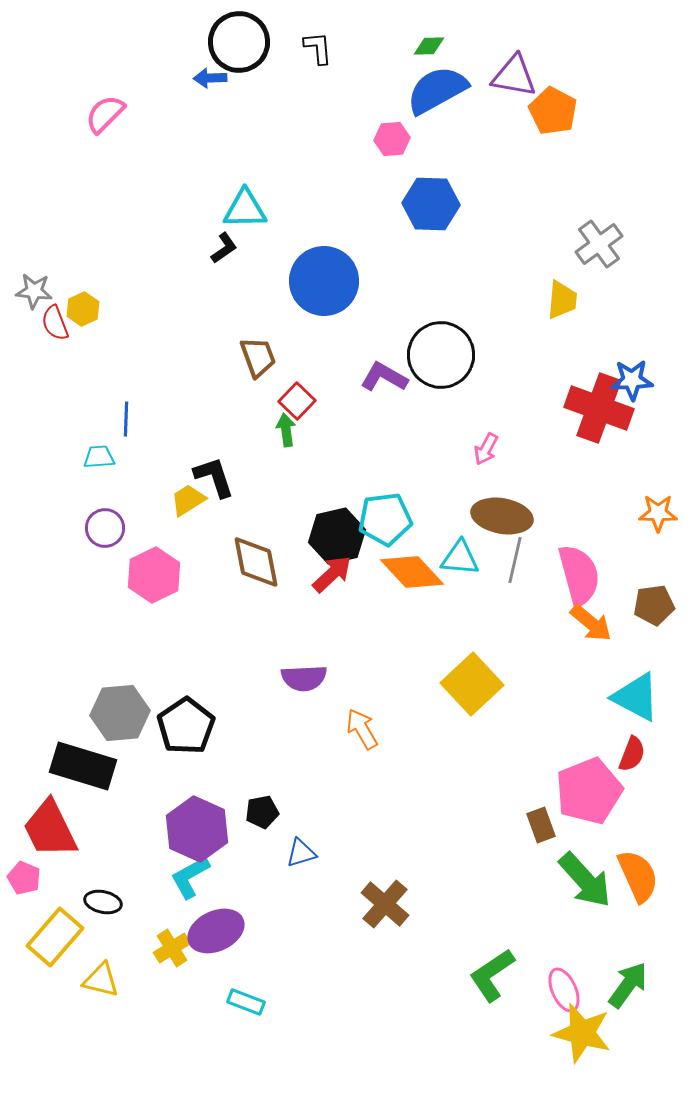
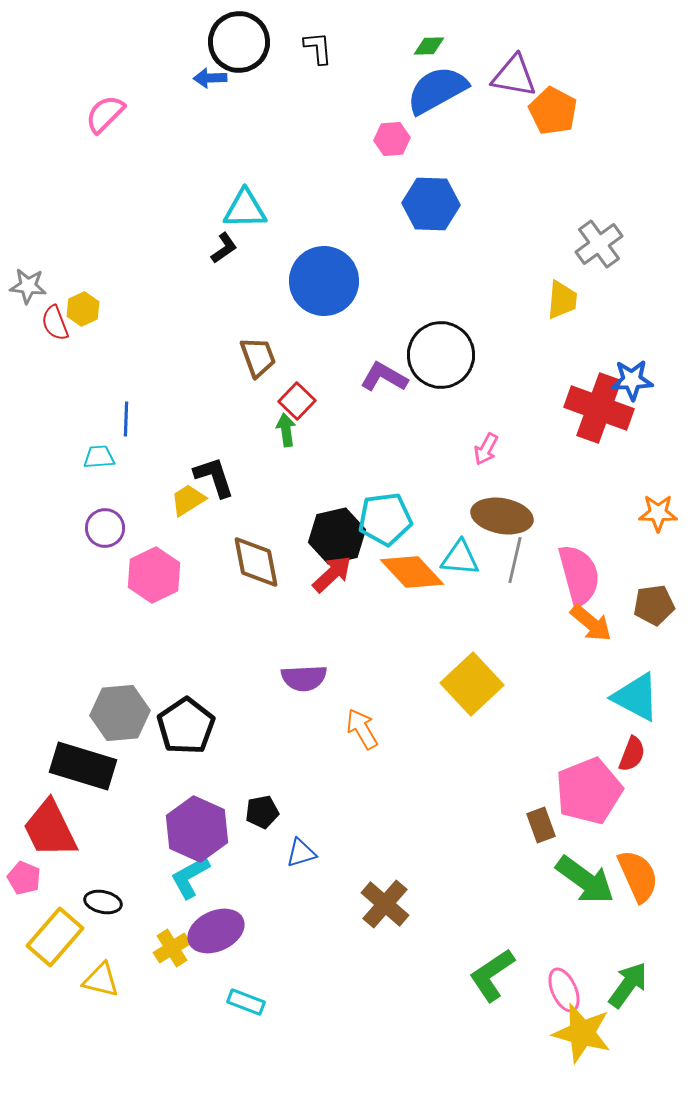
gray star at (34, 291): moved 6 px left, 5 px up
green arrow at (585, 880): rotated 12 degrees counterclockwise
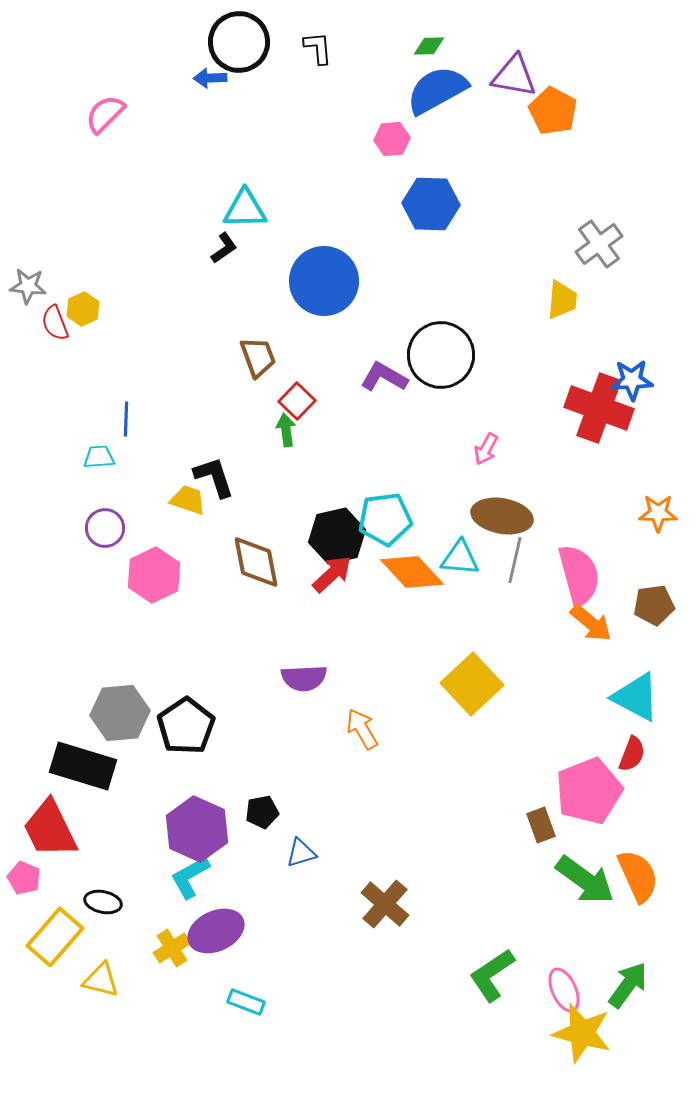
yellow trapezoid at (188, 500): rotated 51 degrees clockwise
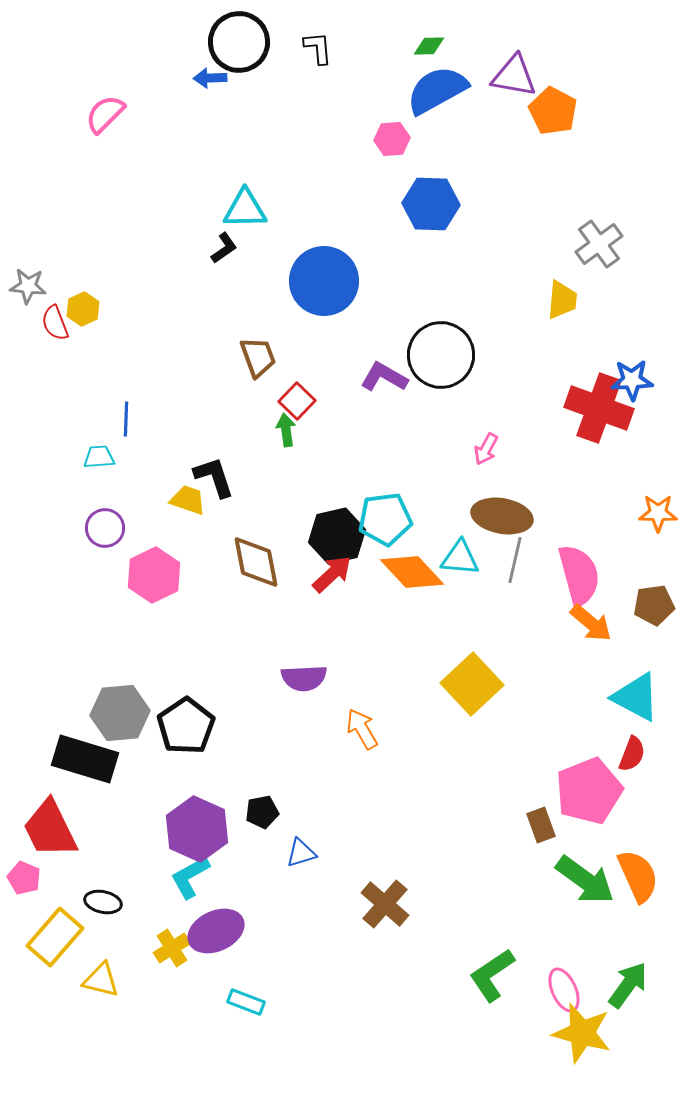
black rectangle at (83, 766): moved 2 px right, 7 px up
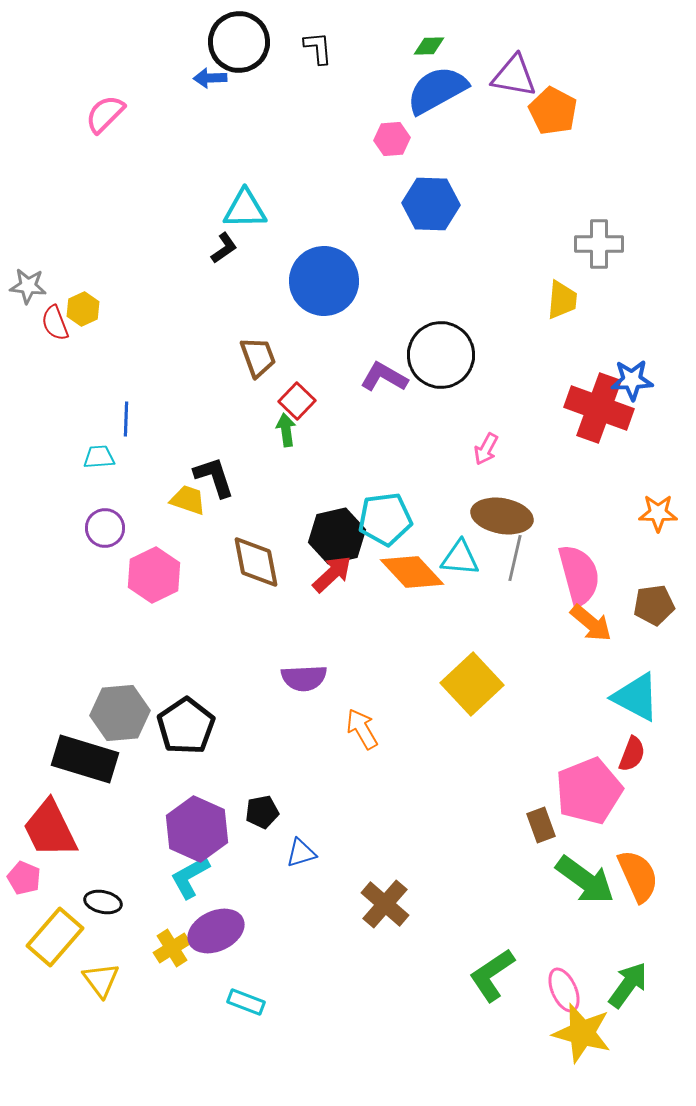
gray cross at (599, 244): rotated 36 degrees clockwise
gray line at (515, 560): moved 2 px up
yellow triangle at (101, 980): rotated 39 degrees clockwise
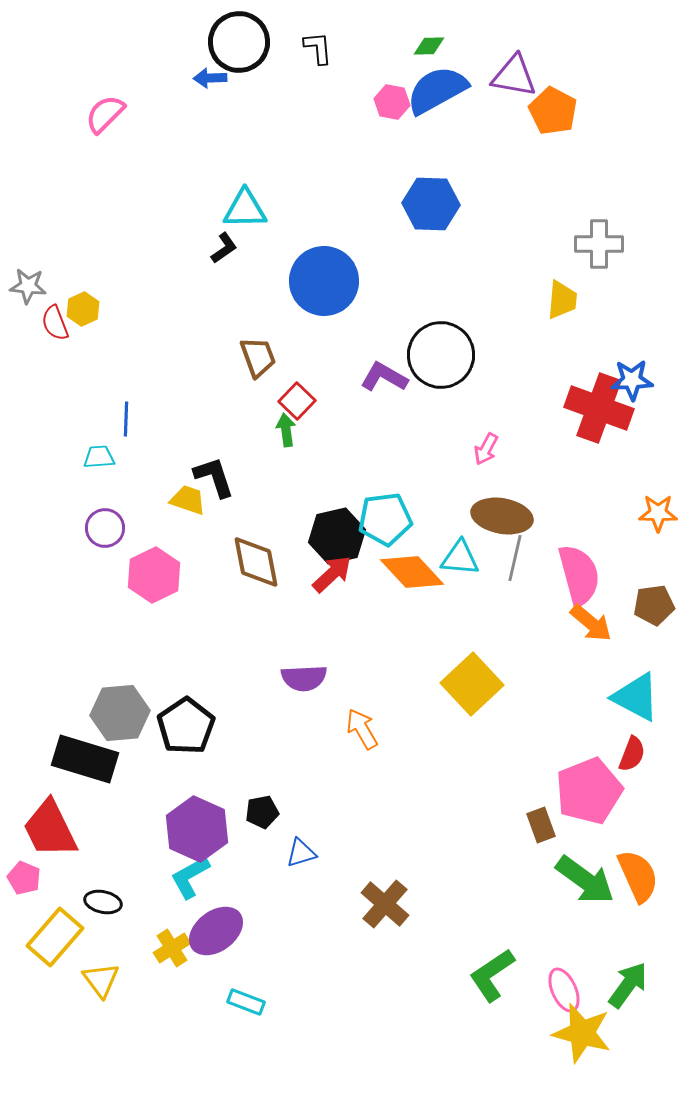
pink hexagon at (392, 139): moved 37 px up; rotated 16 degrees clockwise
purple ellipse at (216, 931): rotated 12 degrees counterclockwise
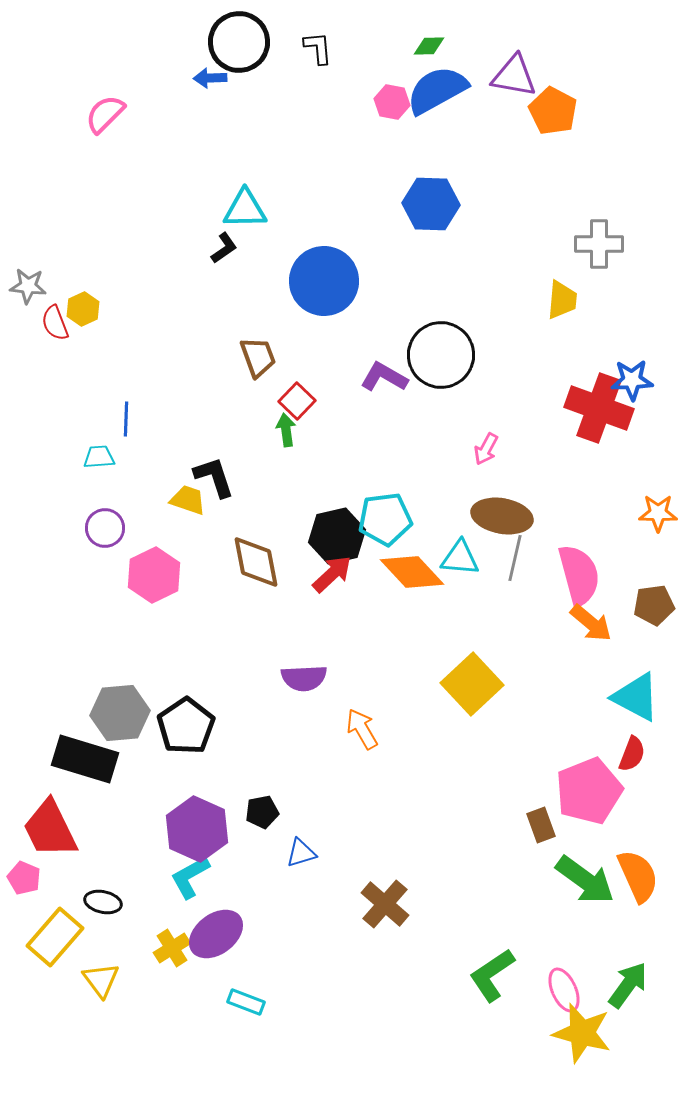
purple ellipse at (216, 931): moved 3 px down
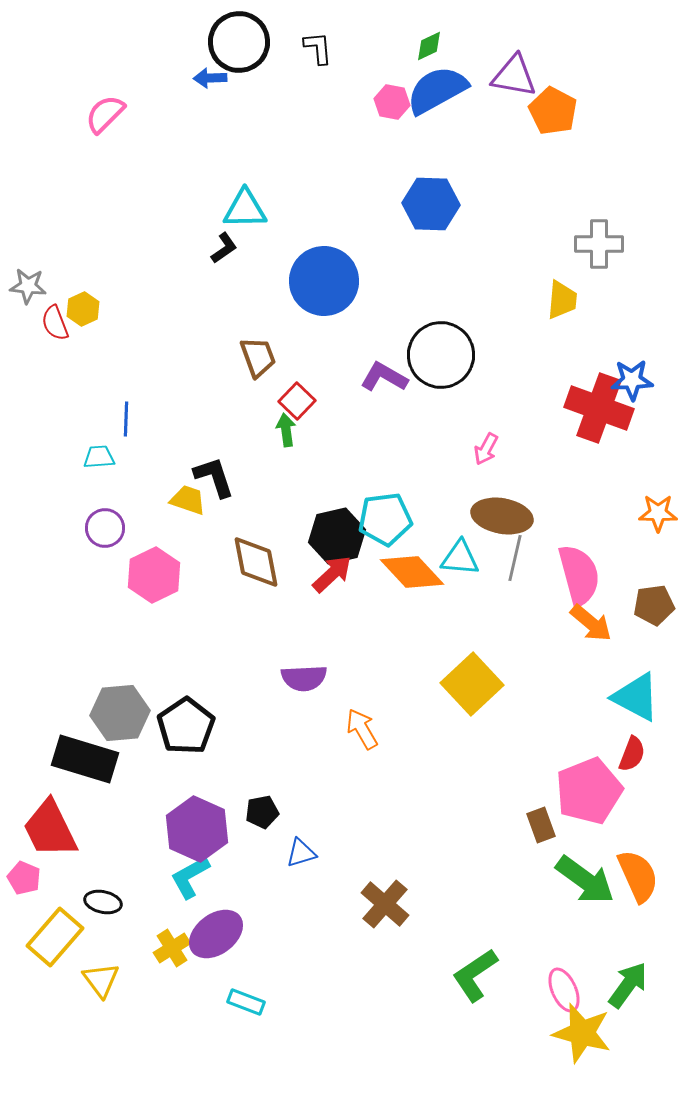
green diamond at (429, 46): rotated 24 degrees counterclockwise
green L-shape at (492, 975): moved 17 px left
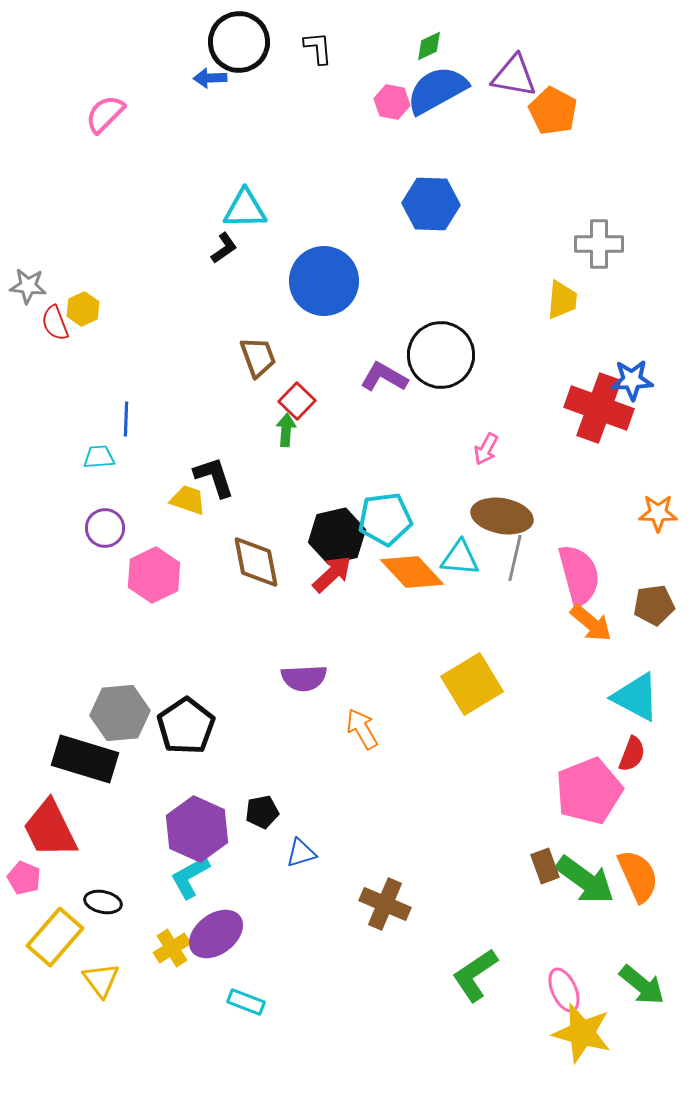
green arrow at (286, 430): rotated 12 degrees clockwise
yellow square at (472, 684): rotated 12 degrees clockwise
brown rectangle at (541, 825): moved 4 px right, 41 px down
brown cross at (385, 904): rotated 18 degrees counterclockwise
green arrow at (628, 985): moved 14 px right; rotated 93 degrees clockwise
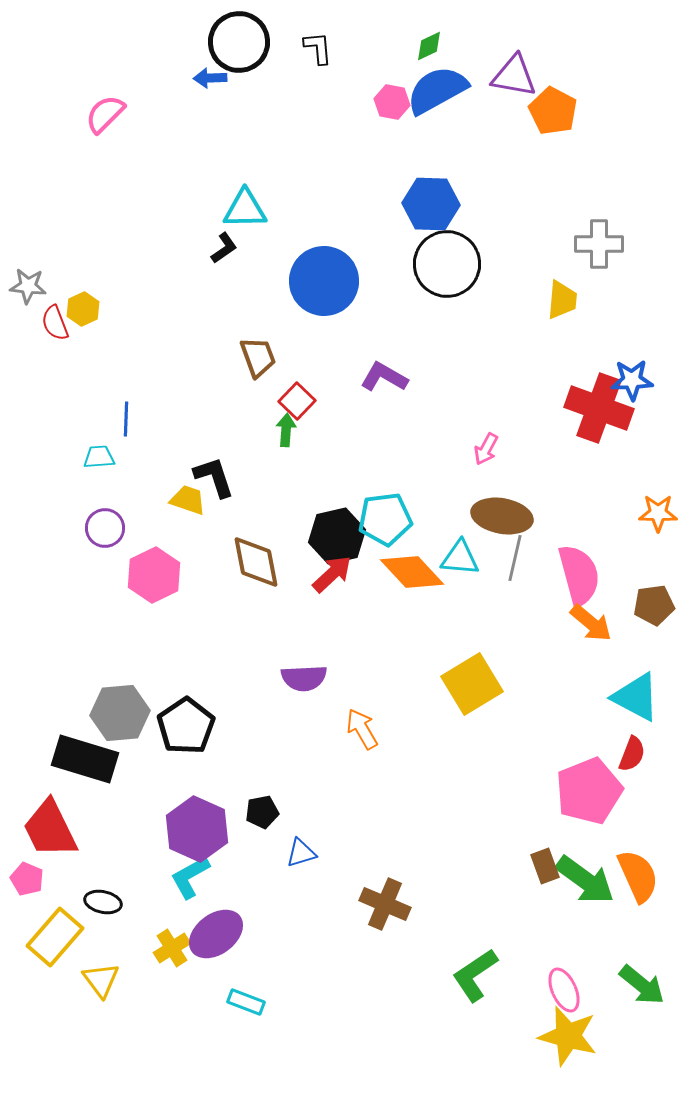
black circle at (441, 355): moved 6 px right, 91 px up
pink pentagon at (24, 878): moved 3 px right, 1 px down
yellow star at (582, 1033): moved 14 px left, 3 px down
